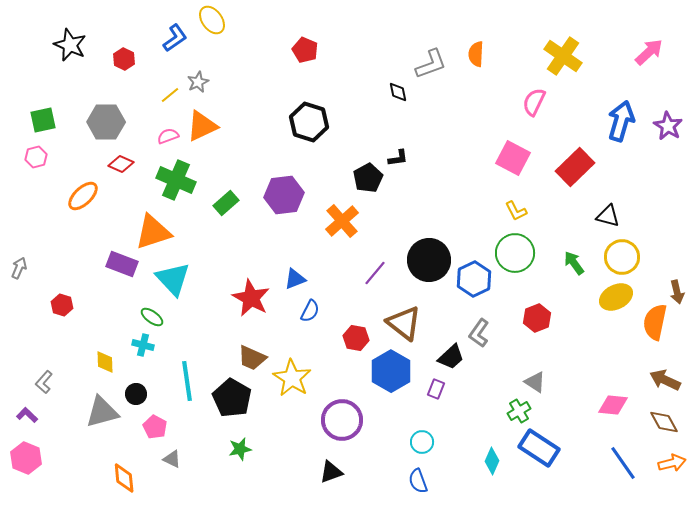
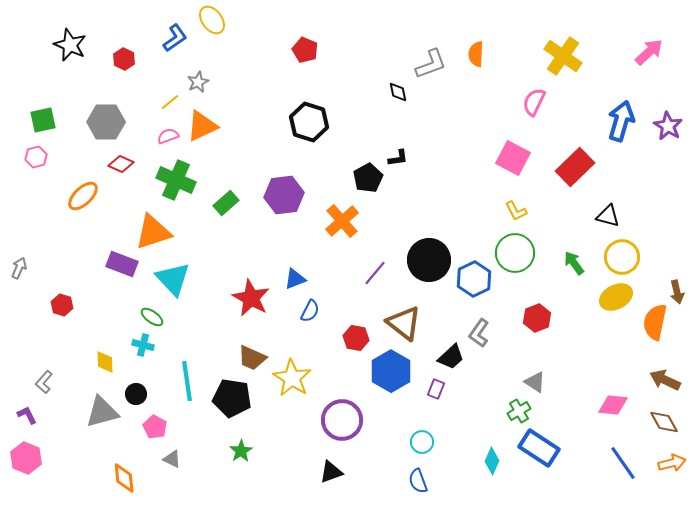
yellow line at (170, 95): moved 7 px down
black pentagon at (232, 398): rotated 21 degrees counterclockwise
purple L-shape at (27, 415): rotated 20 degrees clockwise
green star at (240, 449): moved 1 px right, 2 px down; rotated 20 degrees counterclockwise
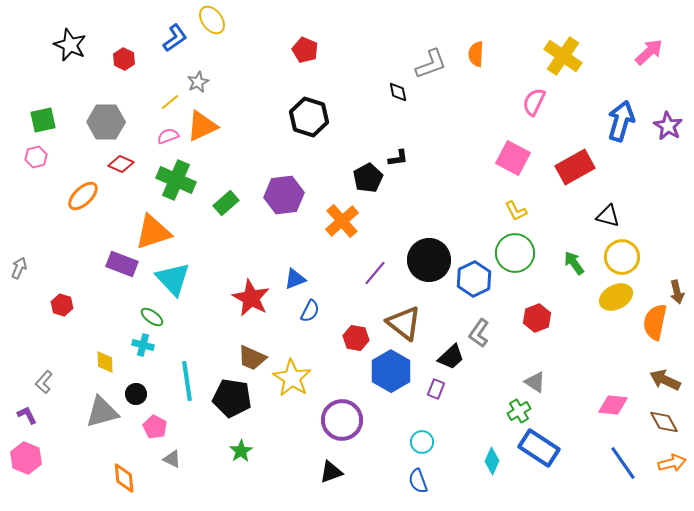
black hexagon at (309, 122): moved 5 px up
red rectangle at (575, 167): rotated 15 degrees clockwise
